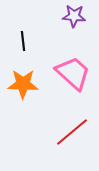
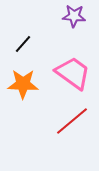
black line: moved 3 px down; rotated 48 degrees clockwise
pink trapezoid: rotated 6 degrees counterclockwise
red line: moved 11 px up
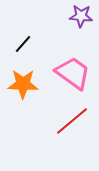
purple star: moved 7 px right
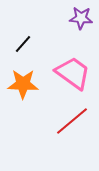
purple star: moved 2 px down
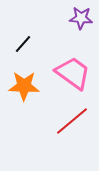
orange star: moved 1 px right, 2 px down
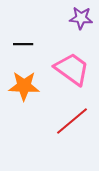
black line: rotated 48 degrees clockwise
pink trapezoid: moved 1 px left, 4 px up
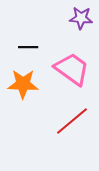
black line: moved 5 px right, 3 px down
orange star: moved 1 px left, 2 px up
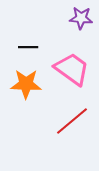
orange star: moved 3 px right
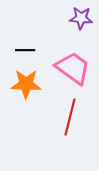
black line: moved 3 px left, 3 px down
pink trapezoid: moved 1 px right, 1 px up
red line: moved 2 px left, 4 px up; rotated 36 degrees counterclockwise
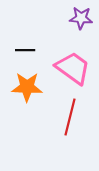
orange star: moved 1 px right, 3 px down
